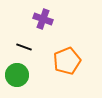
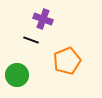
black line: moved 7 px right, 7 px up
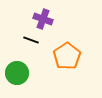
orange pentagon: moved 5 px up; rotated 12 degrees counterclockwise
green circle: moved 2 px up
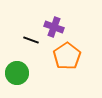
purple cross: moved 11 px right, 8 px down
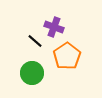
black line: moved 4 px right, 1 px down; rotated 21 degrees clockwise
green circle: moved 15 px right
